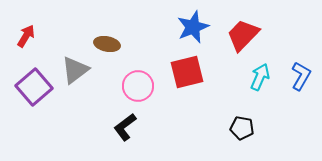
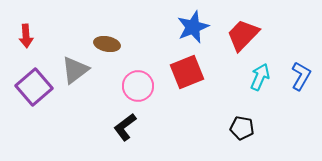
red arrow: rotated 145 degrees clockwise
red square: rotated 8 degrees counterclockwise
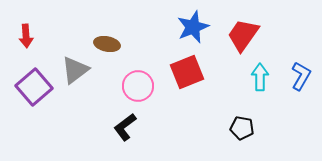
red trapezoid: rotated 9 degrees counterclockwise
cyan arrow: rotated 24 degrees counterclockwise
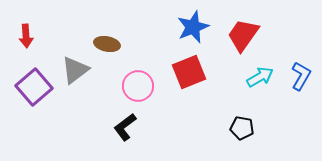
red square: moved 2 px right
cyan arrow: rotated 60 degrees clockwise
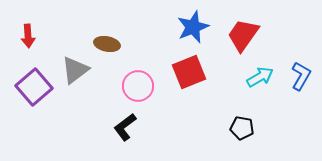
red arrow: moved 2 px right
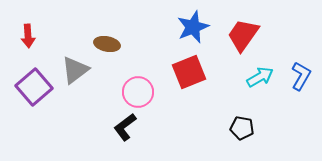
pink circle: moved 6 px down
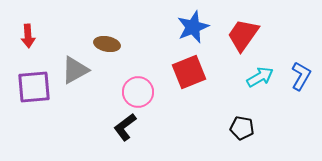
gray triangle: rotated 8 degrees clockwise
purple square: rotated 36 degrees clockwise
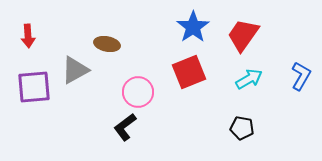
blue star: rotated 12 degrees counterclockwise
cyan arrow: moved 11 px left, 2 px down
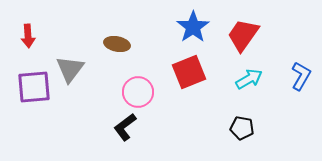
brown ellipse: moved 10 px right
gray triangle: moved 5 px left, 1 px up; rotated 24 degrees counterclockwise
